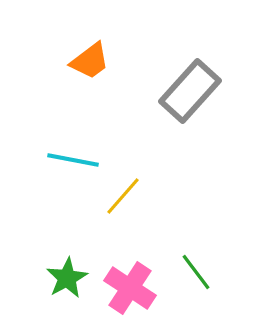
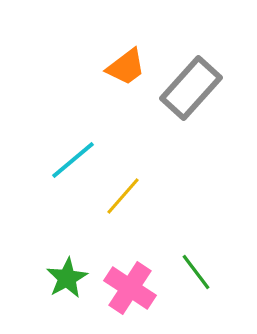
orange trapezoid: moved 36 px right, 6 px down
gray rectangle: moved 1 px right, 3 px up
cyan line: rotated 51 degrees counterclockwise
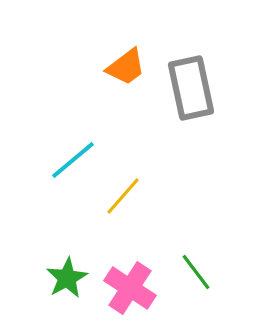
gray rectangle: rotated 54 degrees counterclockwise
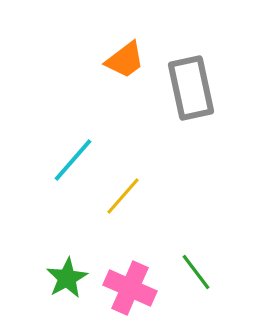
orange trapezoid: moved 1 px left, 7 px up
cyan line: rotated 9 degrees counterclockwise
pink cross: rotated 9 degrees counterclockwise
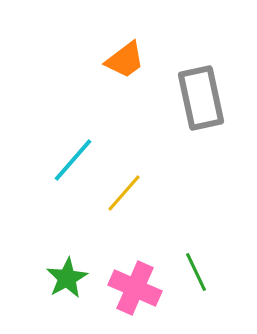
gray rectangle: moved 10 px right, 10 px down
yellow line: moved 1 px right, 3 px up
green line: rotated 12 degrees clockwise
pink cross: moved 5 px right
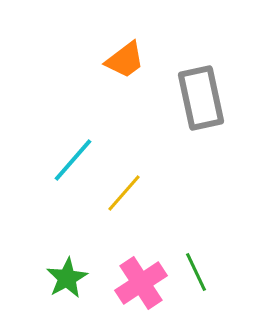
pink cross: moved 6 px right, 5 px up; rotated 33 degrees clockwise
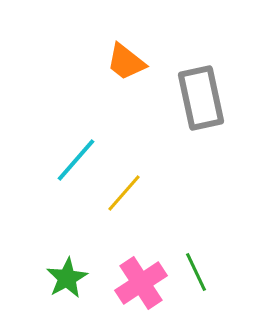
orange trapezoid: moved 1 px right, 2 px down; rotated 75 degrees clockwise
cyan line: moved 3 px right
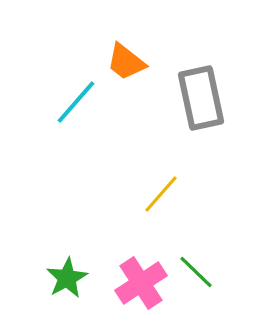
cyan line: moved 58 px up
yellow line: moved 37 px right, 1 px down
green line: rotated 21 degrees counterclockwise
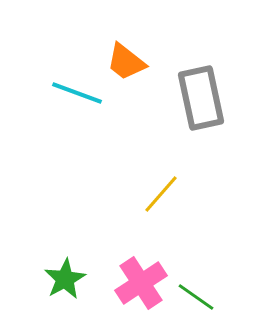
cyan line: moved 1 px right, 9 px up; rotated 69 degrees clockwise
green line: moved 25 px down; rotated 9 degrees counterclockwise
green star: moved 2 px left, 1 px down
